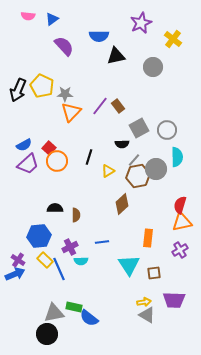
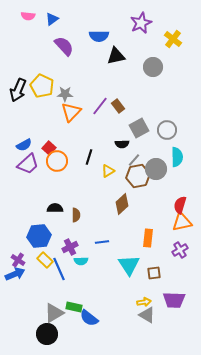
gray triangle at (54, 313): rotated 20 degrees counterclockwise
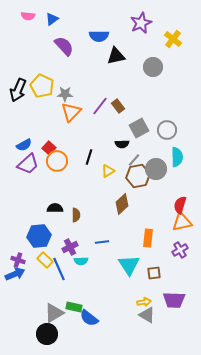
purple cross at (18, 260): rotated 16 degrees counterclockwise
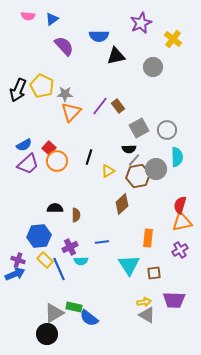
black semicircle at (122, 144): moved 7 px right, 5 px down
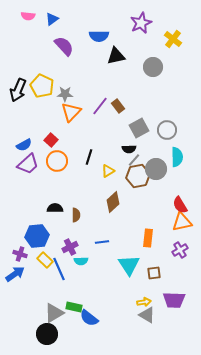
red square at (49, 148): moved 2 px right, 8 px up
brown diamond at (122, 204): moved 9 px left, 2 px up
red semicircle at (180, 205): rotated 48 degrees counterclockwise
blue hexagon at (39, 236): moved 2 px left
purple cross at (18, 260): moved 2 px right, 6 px up
blue arrow at (15, 274): rotated 12 degrees counterclockwise
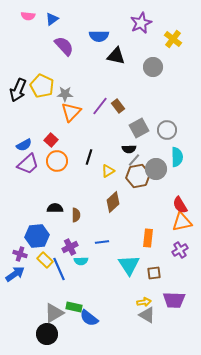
black triangle at (116, 56): rotated 24 degrees clockwise
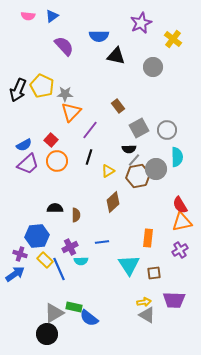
blue triangle at (52, 19): moved 3 px up
purple line at (100, 106): moved 10 px left, 24 px down
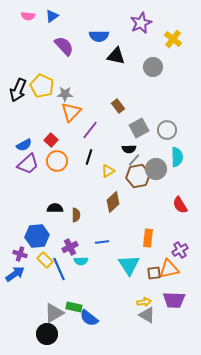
orange triangle at (182, 222): moved 13 px left, 47 px down
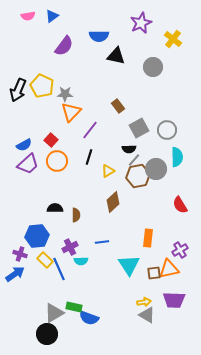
pink semicircle at (28, 16): rotated 16 degrees counterclockwise
purple semicircle at (64, 46): rotated 80 degrees clockwise
blue semicircle at (89, 318): rotated 18 degrees counterclockwise
